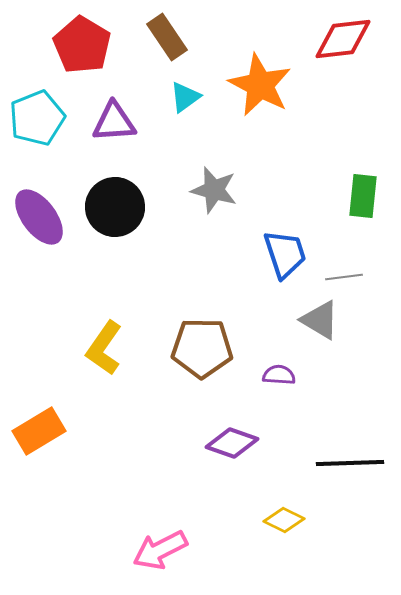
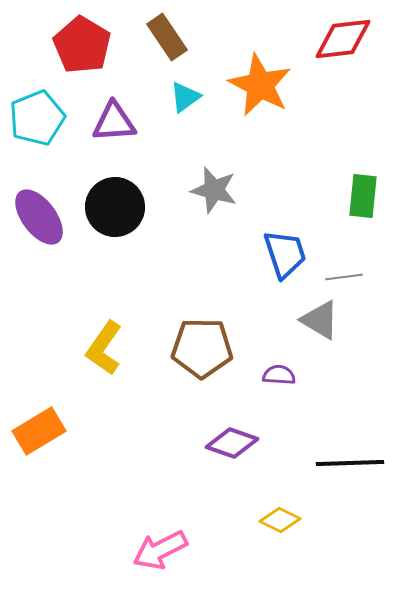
yellow diamond: moved 4 px left
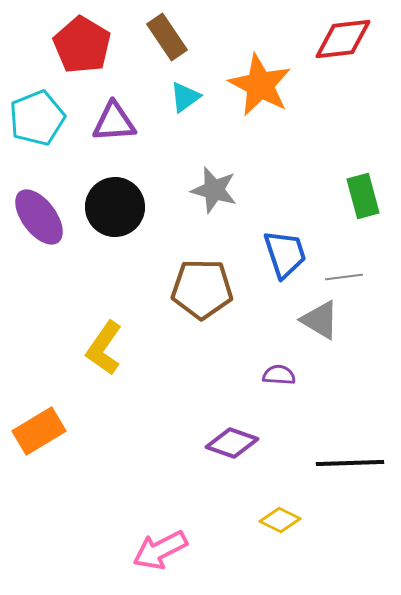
green rectangle: rotated 21 degrees counterclockwise
brown pentagon: moved 59 px up
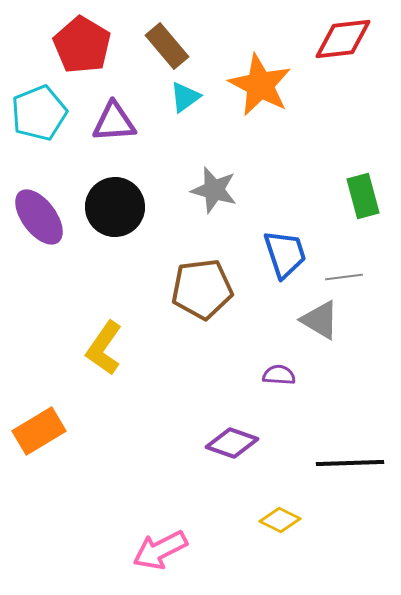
brown rectangle: moved 9 px down; rotated 6 degrees counterclockwise
cyan pentagon: moved 2 px right, 5 px up
brown pentagon: rotated 8 degrees counterclockwise
